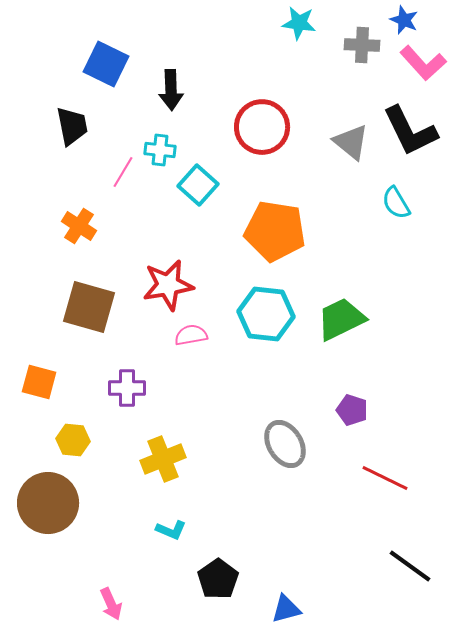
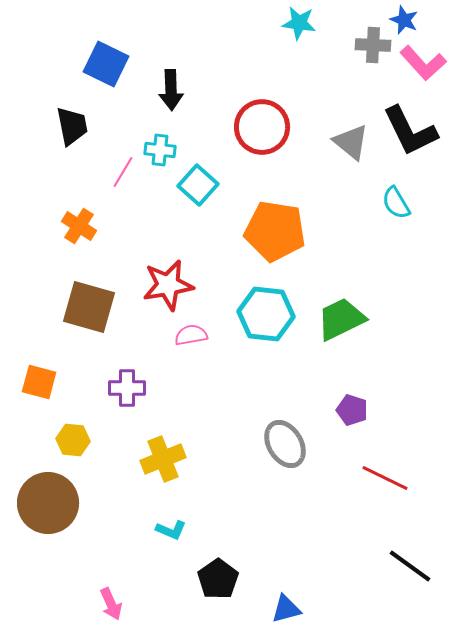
gray cross: moved 11 px right
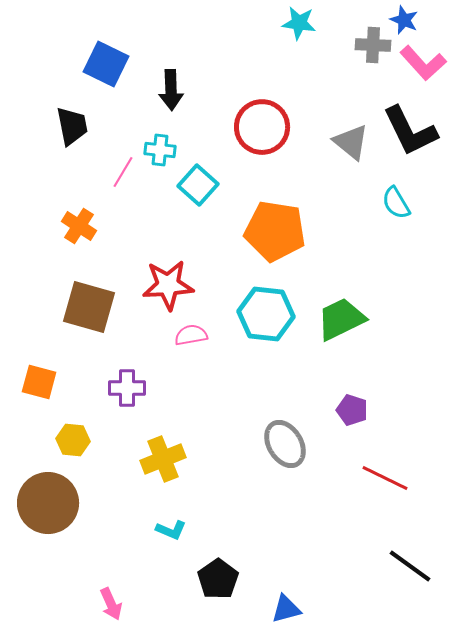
red star: rotated 6 degrees clockwise
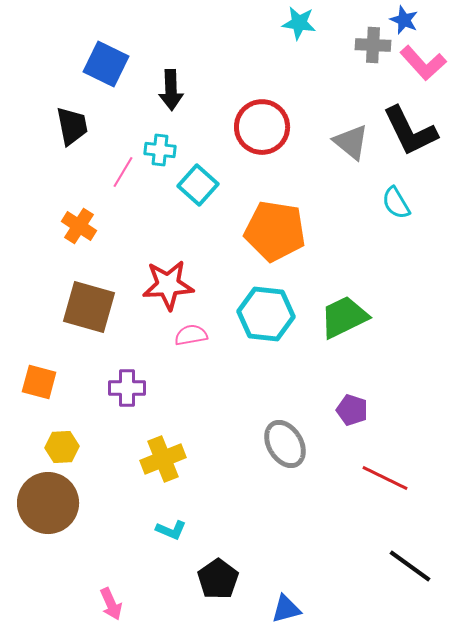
green trapezoid: moved 3 px right, 2 px up
yellow hexagon: moved 11 px left, 7 px down; rotated 8 degrees counterclockwise
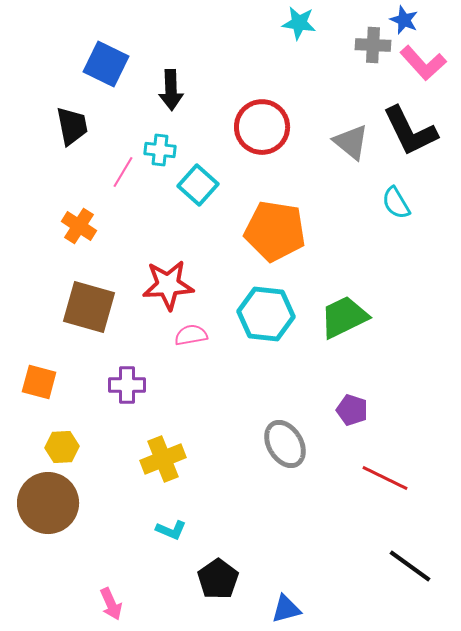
purple cross: moved 3 px up
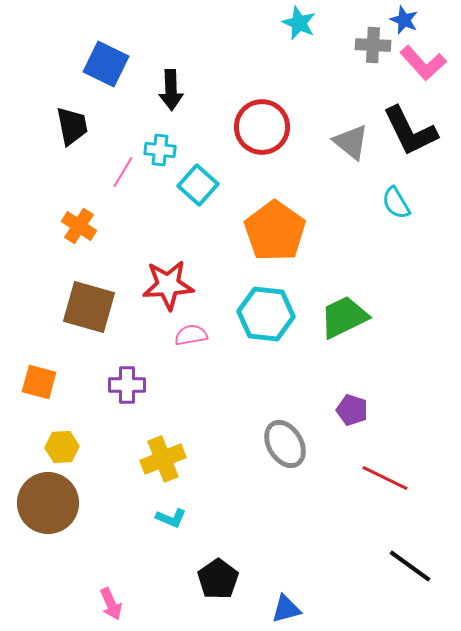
cyan star: rotated 16 degrees clockwise
orange pentagon: rotated 26 degrees clockwise
cyan L-shape: moved 12 px up
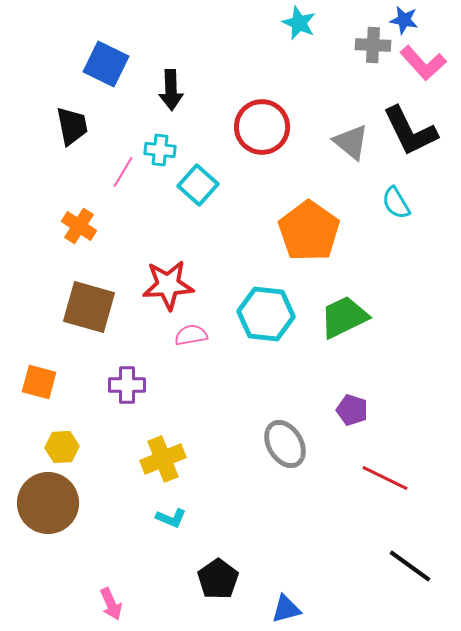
blue star: rotated 12 degrees counterclockwise
orange pentagon: moved 34 px right
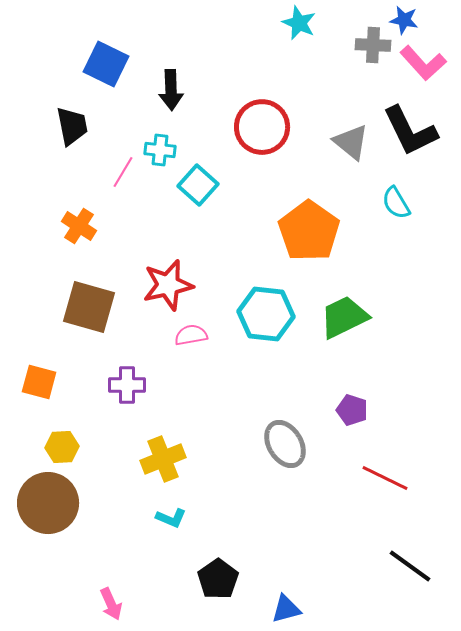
red star: rotated 9 degrees counterclockwise
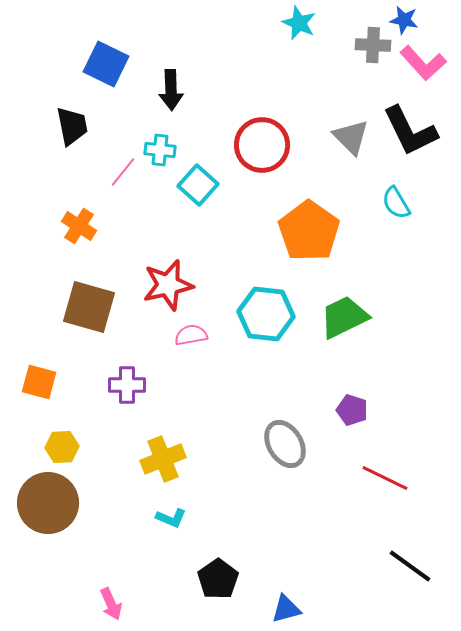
red circle: moved 18 px down
gray triangle: moved 5 px up; rotated 6 degrees clockwise
pink line: rotated 8 degrees clockwise
